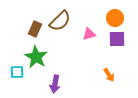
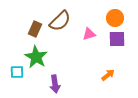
orange arrow: moved 1 px left; rotated 96 degrees counterclockwise
purple arrow: rotated 18 degrees counterclockwise
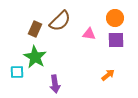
pink triangle: rotated 24 degrees clockwise
purple square: moved 1 px left, 1 px down
green star: moved 1 px left
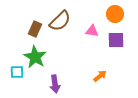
orange circle: moved 4 px up
pink triangle: moved 3 px right, 3 px up
orange arrow: moved 8 px left, 1 px down
